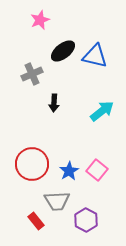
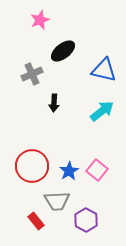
blue triangle: moved 9 px right, 14 px down
red circle: moved 2 px down
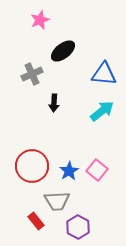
blue triangle: moved 4 px down; rotated 8 degrees counterclockwise
purple hexagon: moved 8 px left, 7 px down
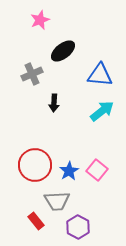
blue triangle: moved 4 px left, 1 px down
red circle: moved 3 px right, 1 px up
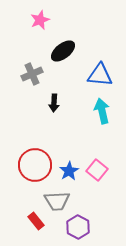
cyan arrow: rotated 65 degrees counterclockwise
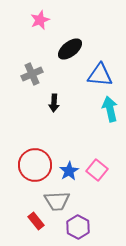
black ellipse: moved 7 px right, 2 px up
cyan arrow: moved 8 px right, 2 px up
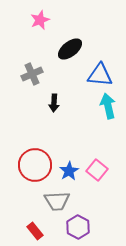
cyan arrow: moved 2 px left, 3 px up
red rectangle: moved 1 px left, 10 px down
